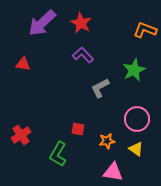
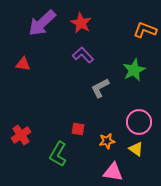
pink circle: moved 2 px right, 3 px down
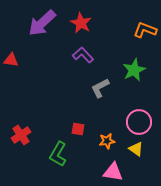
red triangle: moved 12 px left, 4 px up
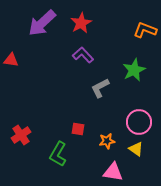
red star: rotated 15 degrees clockwise
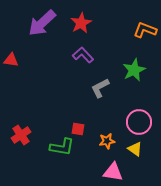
yellow triangle: moved 1 px left
green L-shape: moved 4 px right, 7 px up; rotated 110 degrees counterclockwise
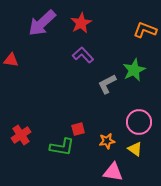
gray L-shape: moved 7 px right, 4 px up
red square: rotated 24 degrees counterclockwise
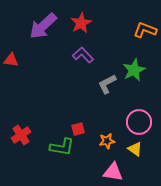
purple arrow: moved 1 px right, 3 px down
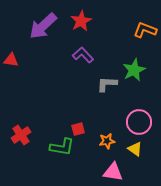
red star: moved 2 px up
gray L-shape: rotated 30 degrees clockwise
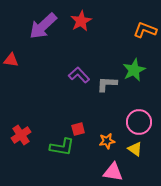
purple L-shape: moved 4 px left, 20 px down
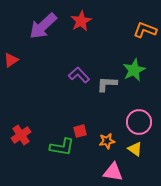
red triangle: rotated 42 degrees counterclockwise
red square: moved 2 px right, 2 px down
